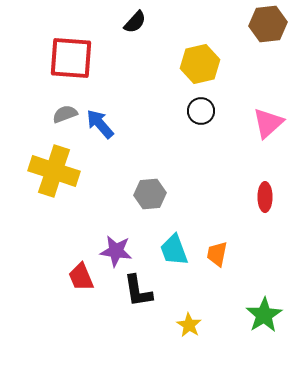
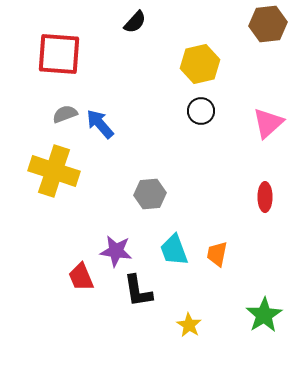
red square: moved 12 px left, 4 px up
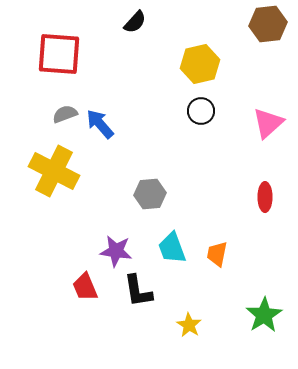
yellow cross: rotated 9 degrees clockwise
cyan trapezoid: moved 2 px left, 2 px up
red trapezoid: moved 4 px right, 10 px down
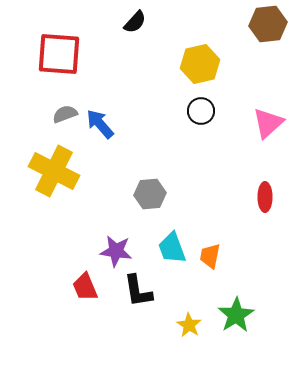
orange trapezoid: moved 7 px left, 2 px down
green star: moved 28 px left
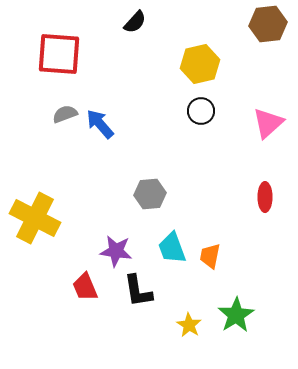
yellow cross: moved 19 px left, 47 px down
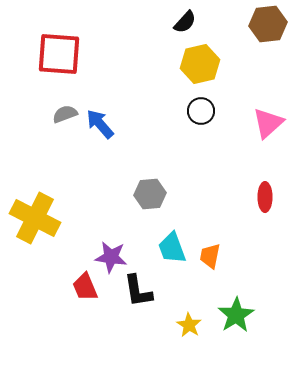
black semicircle: moved 50 px right
purple star: moved 5 px left, 6 px down
